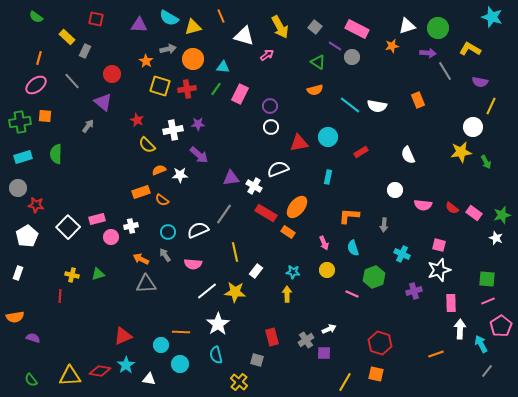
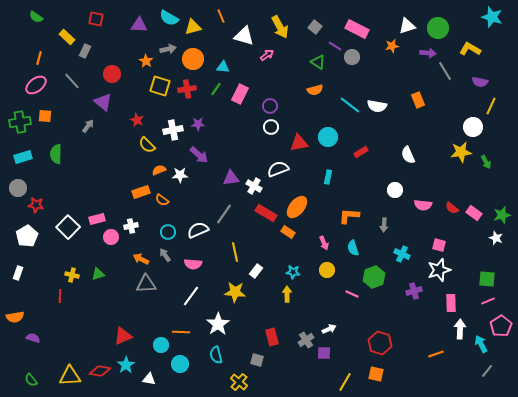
white line at (207, 291): moved 16 px left, 5 px down; rotated 15 degrees counterclockwise
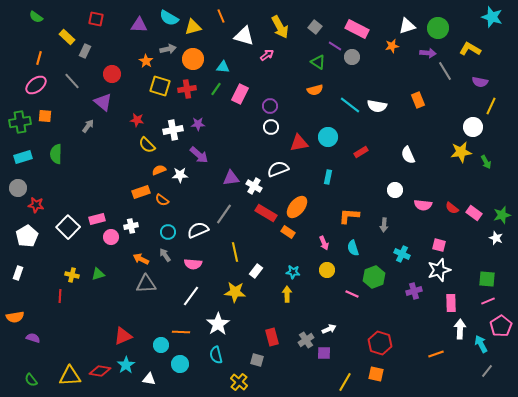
red star at (137, 120): rotated 16 degrees counterclockwise
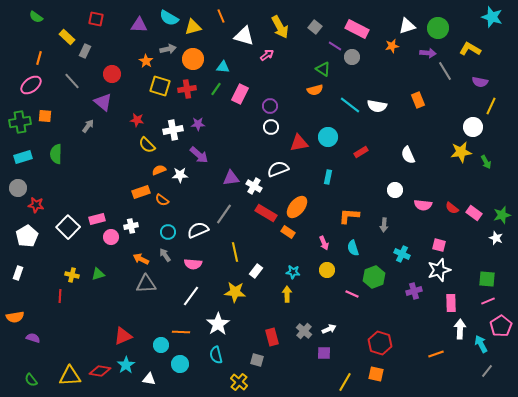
green triangle at (318, 62): moved 5 px right, 7 px down
pink ellipse at (36, 85): moved 5 px left
gray cross at (306, 340): moved 2 px left, 9 px up; rotated 14 degrees counterclockwise
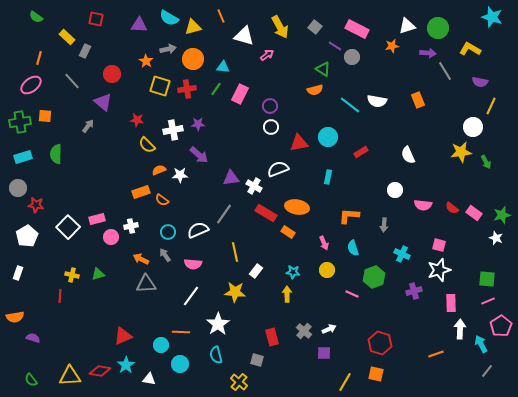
white semicircle at (377, 106): moved 5 px up
orange ellipse at (297, 207): rotated 60 degrees clockwise
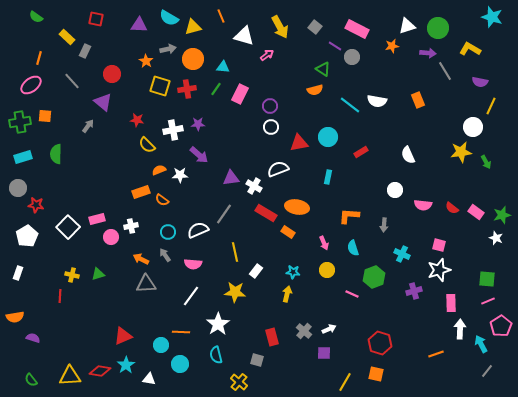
pink rectangle at (474, 213): moved 2 px right, 1 px up
yellow arrow at (287, 294): rotated 14 degrees clockwise
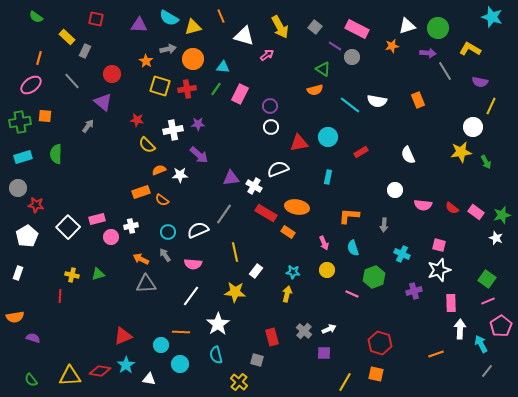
green square at (487, 279): rotated 30 degrees clockwise
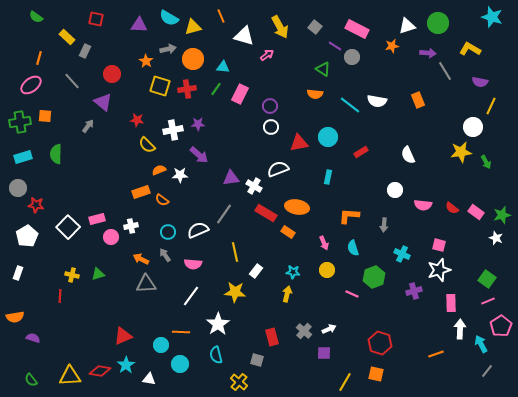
green circle at (438, 28): moved 5 px up
orange semicircle at (315, 90): moved 4 px down; rotated 21 degrees clockwise
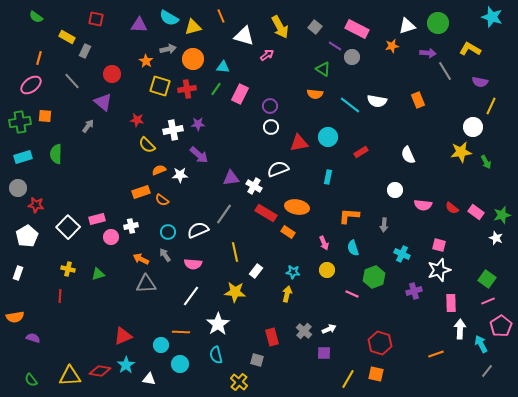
yellow rectangle at (67, 37): rotated 14 degrees counterclockwise
yellow cross at (72, 275): moved 4 px left, 6 px up
yellow line at (345, 382): moved 3 px right, 3 px up
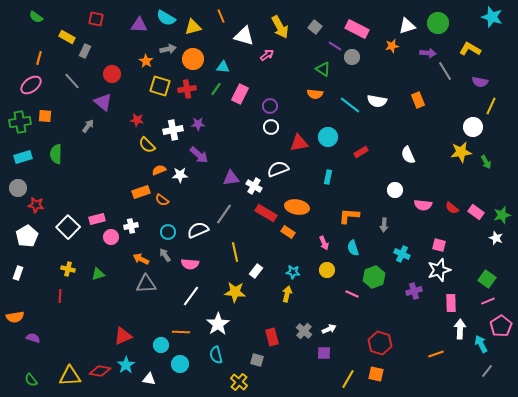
cyan semicircle at (169, 18): moved 3 px left
pink semicircle at (193, 264): moved 3 px left
